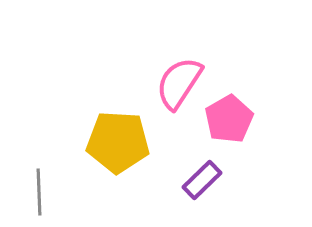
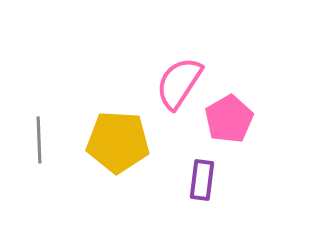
purple rectangle: rotated 39 degrees counterclockwise
gray line: moved 52 px up
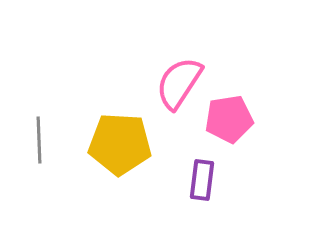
pink pentagon: rotated 21 degrees clockwise
yellow pentagon: moved 2 px right, 2 px down
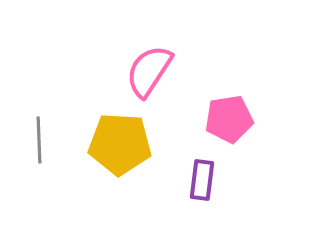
pink semicircle: moved 30 px left, 12 px up
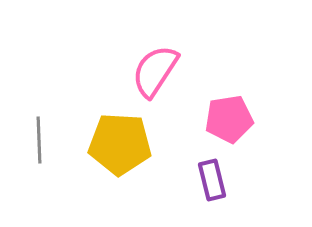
pink semicircle: moved 6 px right
purple rectangle: moved 10 px right; rotated 21 degrees counterclockwise
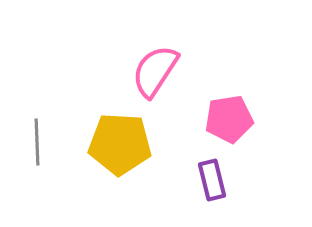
gray line: moved 2 px left, 2 px down
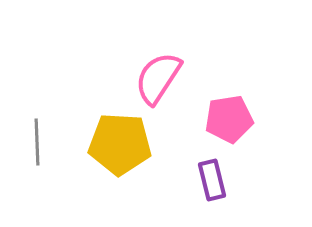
pink semicircle: moved 3 px right, 7 px down
